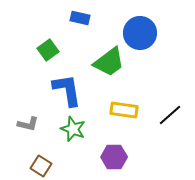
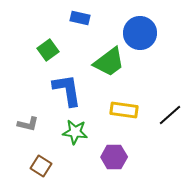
green star: moved 2 px right, 3 px down; rotated 15 degrees counterclockwise
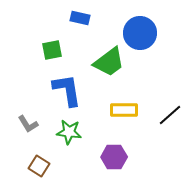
green square: moved 4 px right; rotated 25 degrees clockwise
yellow rectangle: rotated 8 degrees counterclockwise
gray L-shape: rotated 45 degrees clockwise
green star: moved 6 px left
brown square: moved 2 px left
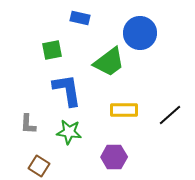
gray L-shape: rotated 35 degrees clockwise
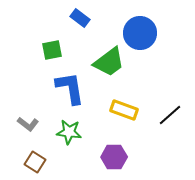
blue rectangle: rotated 24 degrees clockwise
blue L-shape: moved 3 px right, 2 px up
yellow rectangle: rotated 20 degrees clockwise
gray L-shape: rotated 55 degrees counterclockwise
brown square: moved 4 px left, 4 px up
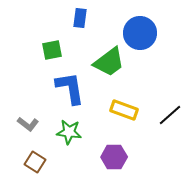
blue rectangle: rotated 60 degrees clockwise
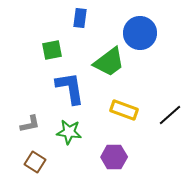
gray L-shape: moved 2 px right; rotated 50 degrees counterclockwise
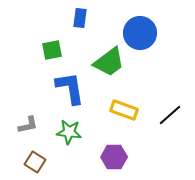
gray L-shape: moved 2 px left, 1 px down
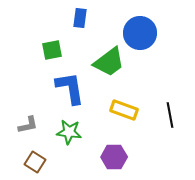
black line: rotated 60 degrees counterclockwise
